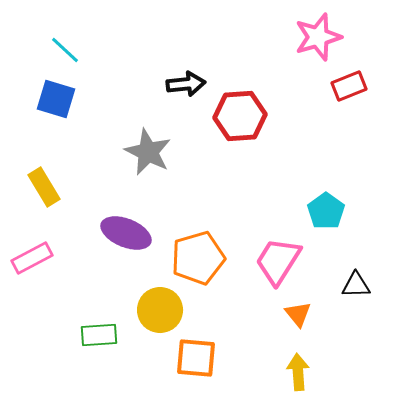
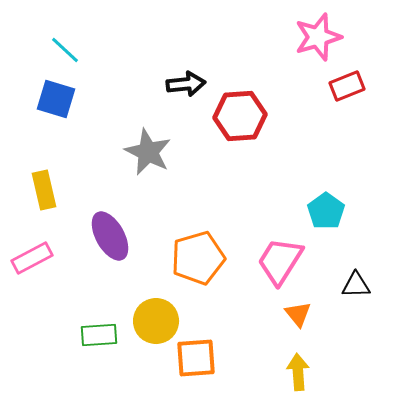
red rectangle: moved 2 px left
yellow rectangle: moved 3 px down; rotated 18 degrees clockwise
purple ellipse: moved 16 px left, 3 px down; rotated 39 degrees clockwise
pink trapezoid: moved 2 px right
yellow circle: moved 4 px left, 11 px down
orange square: rotated 9 degrees counterclockwise
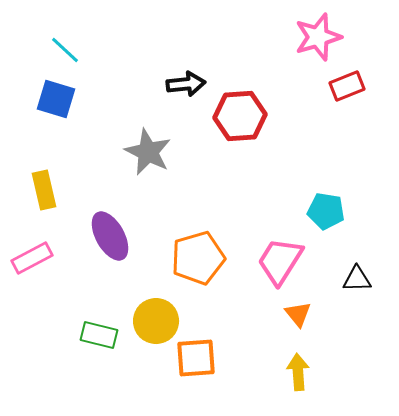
cyan pentagon: rotated 27 degrees counterclockwise
black triangle: moved 1 px right, 6 px up
green rectangle: rotated 18 degrees clockwise
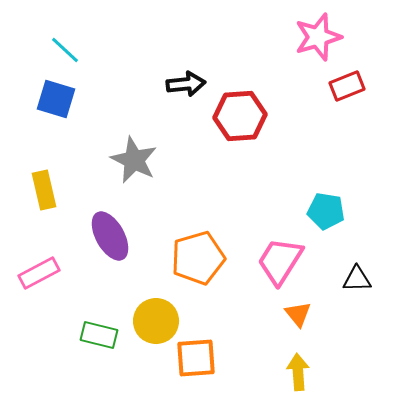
gray star: moved 14 px left, 8 px down
pink rectangle: moved 7 px right, 15 px down
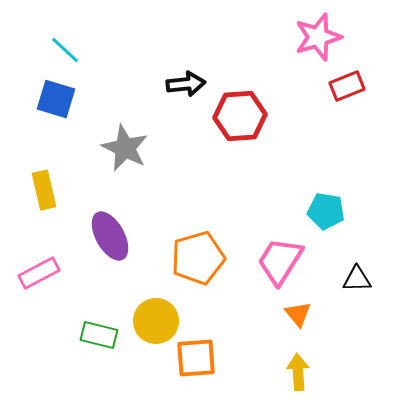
gray star: moved 9 px left, 12 px up
